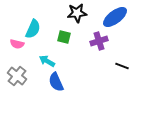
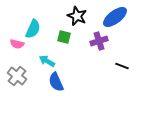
black star: moved 3 px down; rotated 30 degrees clockwise
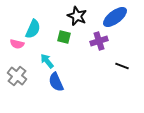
cyan arrow: rotated 21 degrees clockwise
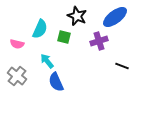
cyan semicircle: moved 7 px right
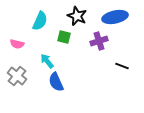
blue ellipse: rotated 25 degrees clockwise
cyan semicircle: moved 8 px up
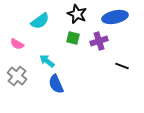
black star: moved 2 px up
cyan semicircle: rotated 30 degrees clockwise
green square: moved 9 px right, 1 px down
pink semicircle: rotated 16 degrees clockwise
cyan arrow: rotated 14 degrees counterclockwise
blue semicircle: moved 2 px down
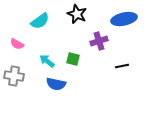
blue ellipse: moved 9 px right, 2 px down
green square: moved 21 px down
black line: rotated 32 degrees counterclockwise
gray cross: moved 3 px left; rotated 30 degrees counterclockwise
blue semicircle: rotated 54 degrees counterclockwise
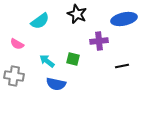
purple cross: rotated 12 degrees clockwise
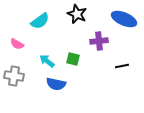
blue ellipse: rotated 35 degrees clockwise
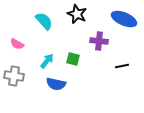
cyan semicircle: moved 4 px right; rotated 96 degrees counterclockwise
purple cross: rotated 12 degrees clockwise
cyan arrow: rotated 91 degrees clockwise
